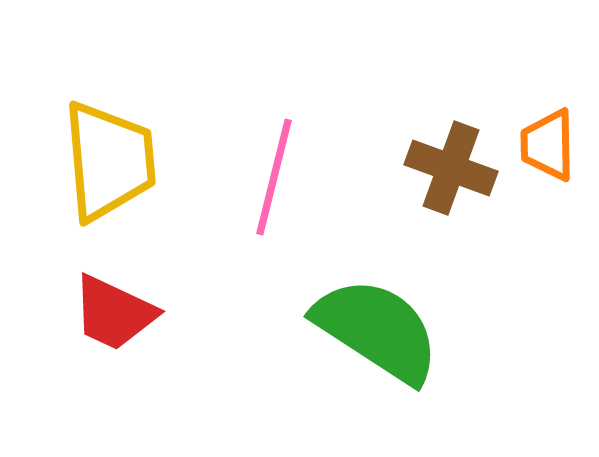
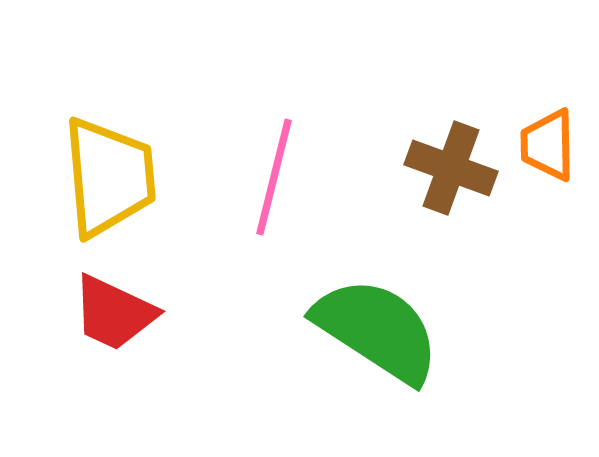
yellow trapezoid: moved 16 px down
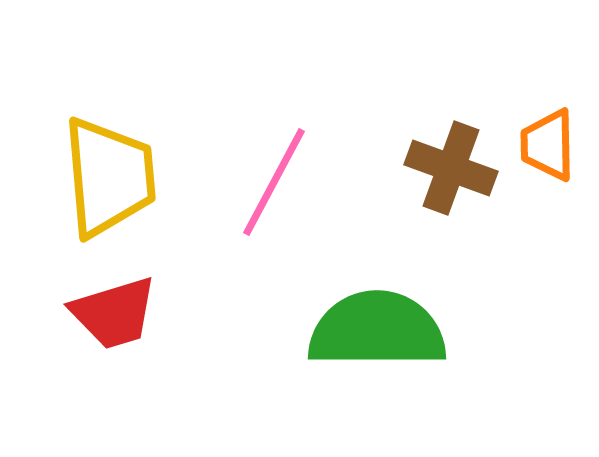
pink line: moved 5 px down; rotated 14 degrees clockwise
red trapezoid: rotated 42 degrees counterclockwise
green semicircle: rotated 33 degrees counterclockwise
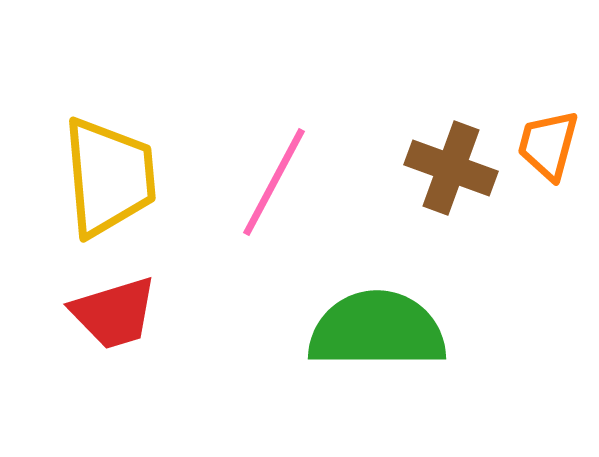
orange trapezoid: rotated 16 degrees clockwise
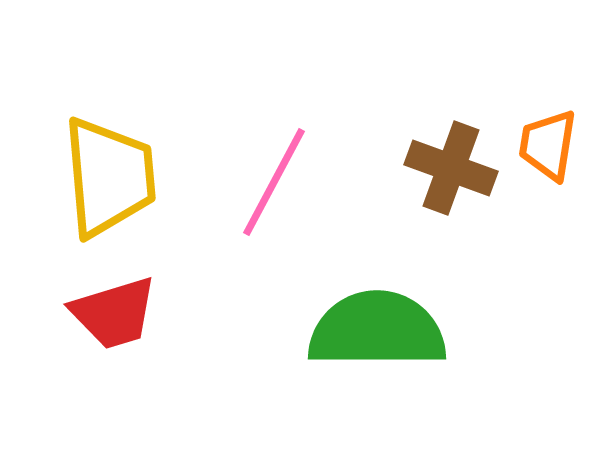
orange trapezoid: rotated 6 degrees counterclockwise
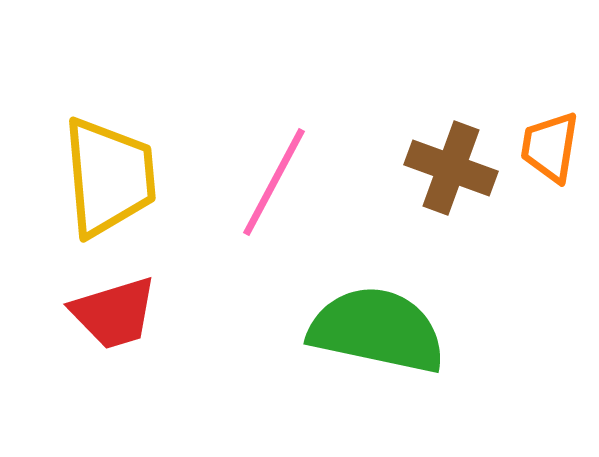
orange trapezoid: moved 2 px right, 2 px down
green semicircle: rotated 12 degrees clockwise
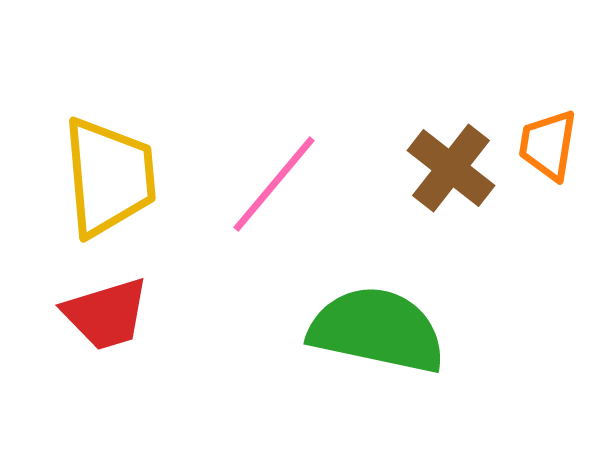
orange trapezoid: moved 2 px left, 2 px up
brown cross: rotated 18 degrees clockwise
pink line: moved 2 px down; rotated 12 degrees clockwise
red trapezoid: moved 8 px left, 1 px down
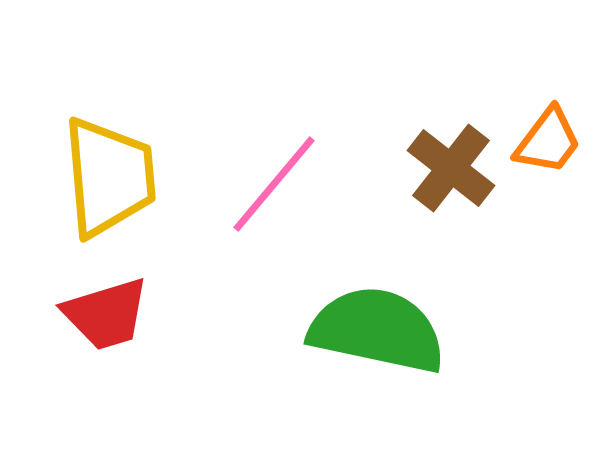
orange trapezoid: moved 4 px up; rotated 152 degrees counterclockwise
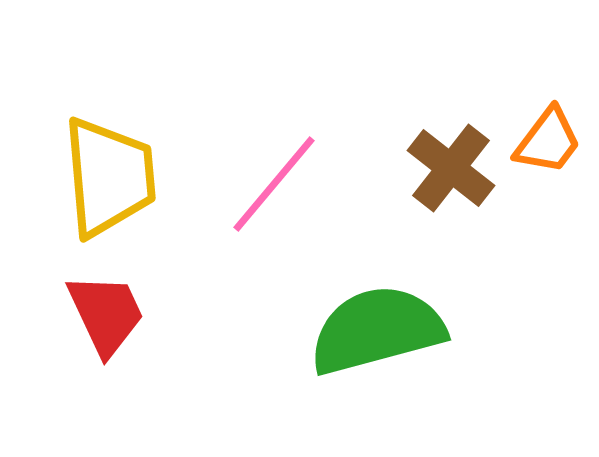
red trapezoid: rotated 98 degrees counterclockwise
green semicircle: rotated 27 degrees counterclockwise
